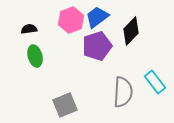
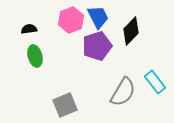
blue trapezoid: moved 1 px right; rotated 100 degrees clockwise
gray semicircle: rotated 28 degrees clockwise
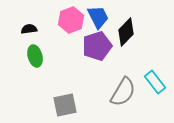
black diamond: moved 5 px left, 1 px down
gray square: rotated 10 degrees clockwise
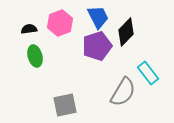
pink hexagon: moved 11 px left, 3 px down
cyan rectangle: moved 7 px left, 9 px up
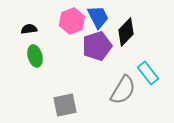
pink hexagon: moved 12 px right, 2 px up
gray semicircle: moved 2 px up
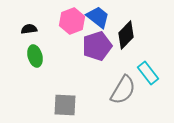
blue trapezoid: rotated 25 degrees counterclockwise
black diamond: moved 3 px down
gray square: rotated 15 degrees clockwise
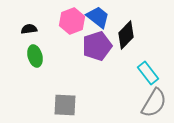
gray semicircle: moved 31 px right, 13 px down
